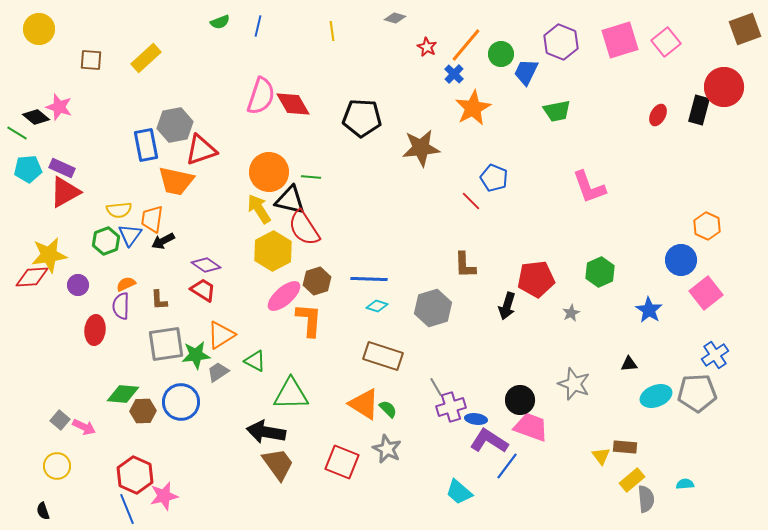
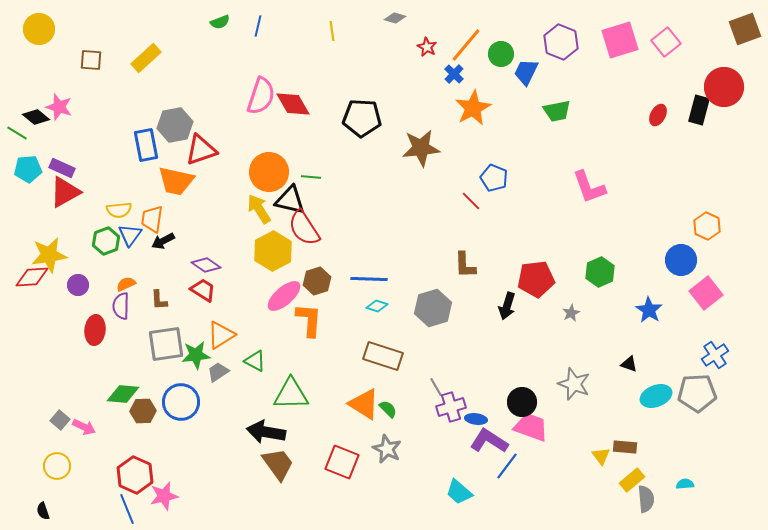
black triangle at (629, 364): rotated 24 degrees clockwise
black circle at (520, 400): moved 2 px right, 2 px down
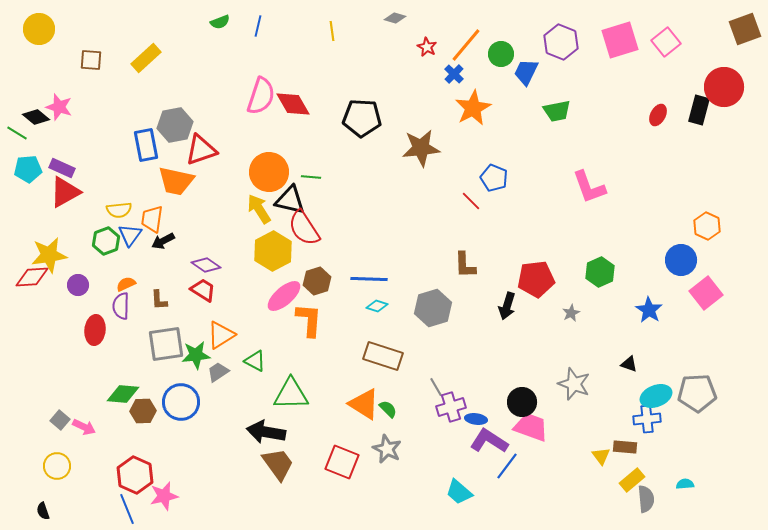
blue cross at (715, 355): moved 68 px left, 64 px down; rotated 28 degrees clockwise
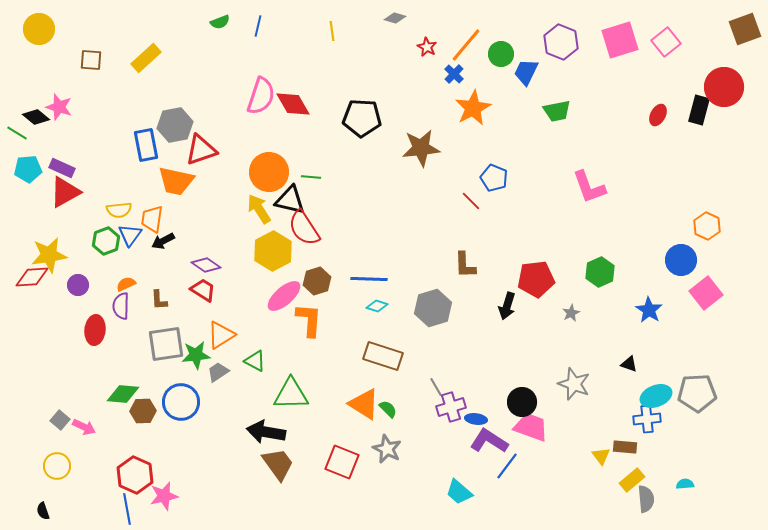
blue line at (127, 509): rotated 12 degrees clockwise
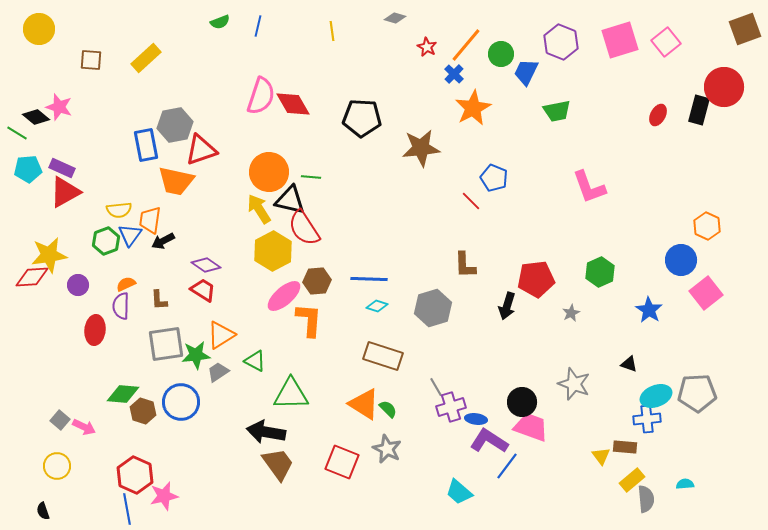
orange trapezoid at (152, 219): moved 2 px left, 1 px down
brown hexagon at (317, 281): rotated 12 degrees clockwise
brown hexagon at (143, 411): rotated 20 degrees clockwise
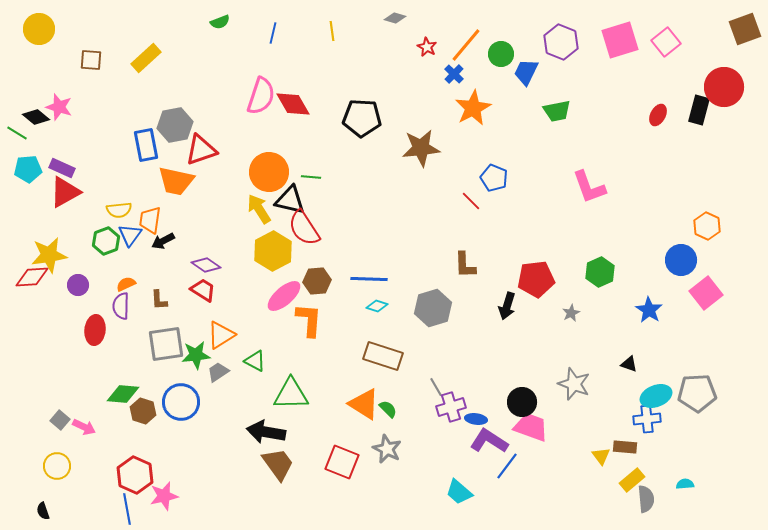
blue line at (258, 26): moved 15 px right, 7 px down
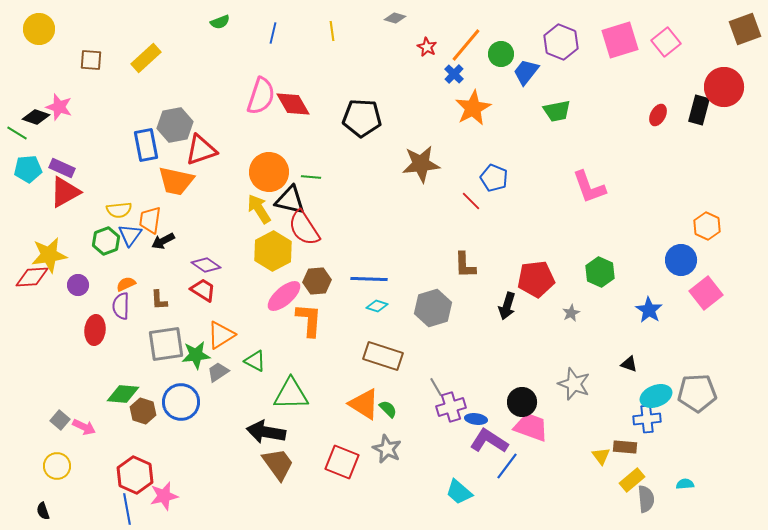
blue trapezoid at (526, 72): rotated 12 degrees clockwise
black diamond at (36, 117): rotated 20 degrees counterclockwise
brown star at (421, 148): moved 16 px down
green hexagon at (600, 272): rotated 12 degrees counterclockwise
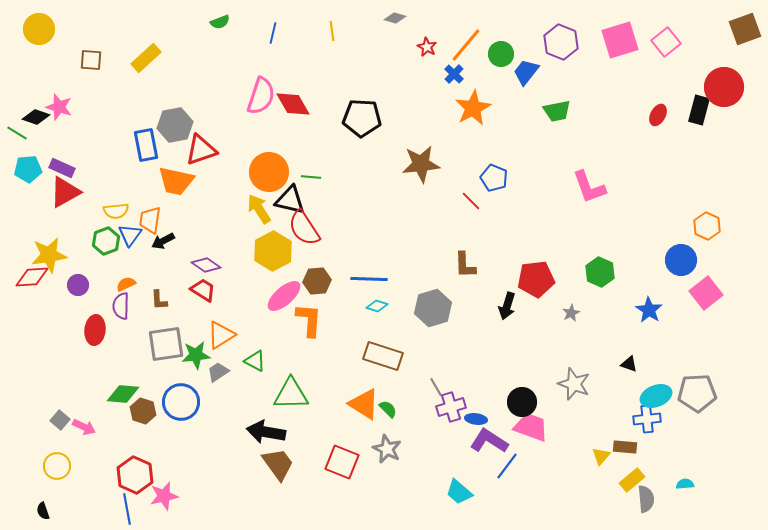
yellow semicircle at (119, 210): moved 3 px left, 1 px down
yellow triangle at (601, 456): rotated 18 degrees clockwise
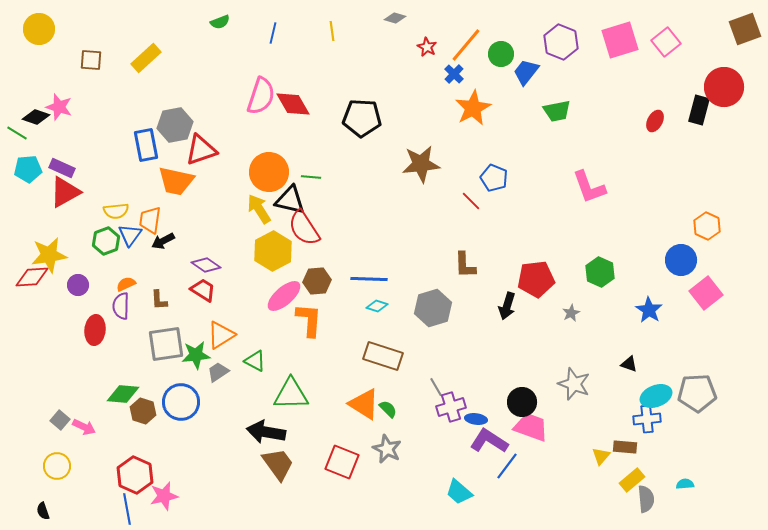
red ellipse at (658, 115): moved 3 px left, 6 px down
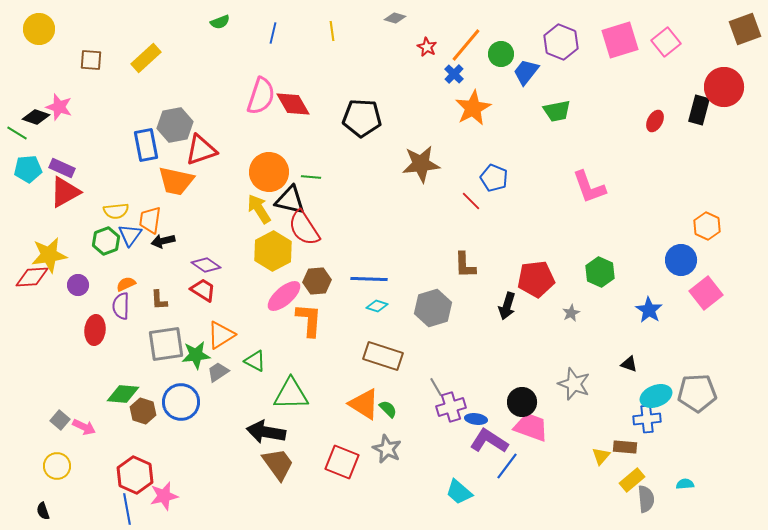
black arrow at (163, 241): rotated 15 degrees clockwise
